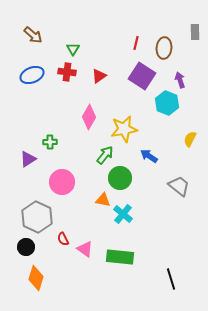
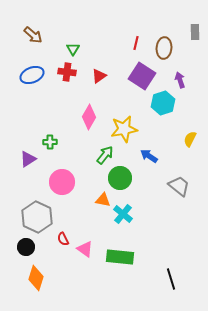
cyan hexagon: moved 4 px left; rotated 20 degrees clockwise
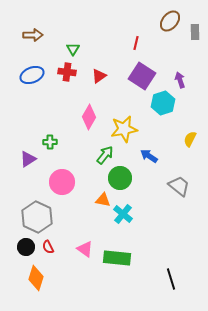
brown arrow: rotated 42 degrees counterclockwise
brown ellipse: moved 6 px right, 27 px up; rotated 35 degrees clockwise
red semicircle: moved 15 px left, 8 px down
green rectangle: moved 3 px left, 1 px down
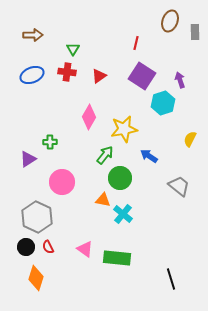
brown ellipse: rotated 20 degrees counterclockwise
